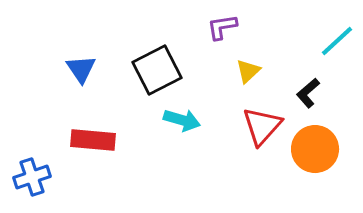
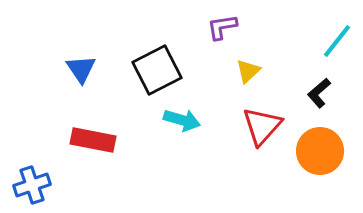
cyan line: rotated 9 degrees counterclockwise
black L-shape: moved 11 px right
red rectangle: rotated 6 degrees clockwise
orange circle: moved 5 px right, 2 px down
blue cross: moved 8 px down
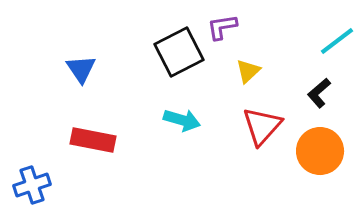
cyan line: rotated 15 degrees clockwise
black square: moved 22 px right, 18 px up
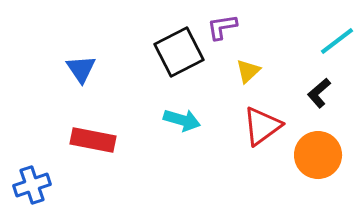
red triangle: rotated 12 degrees clockwise
orange circle: moved 2 px left, 4 px down
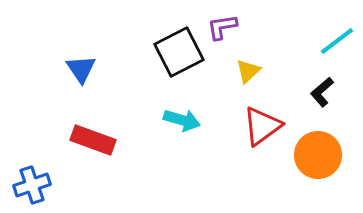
black L-shape: moved 3 px right, 1 px up
red rectangle: rotated 9 degrees clockwise
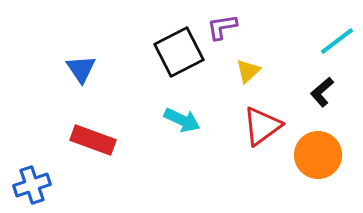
cyan arrow: rotated 9 degrees clockwise
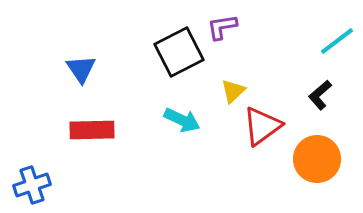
yellow triangle: moved 15 px left, 20 px down
black L-shape: moved 2 px left, 3 px down
red rectangle: moved 1 px left, 10 px up; rotated 21 degrees counterclockwise
orange circle: moved 1 px left, 4 px down
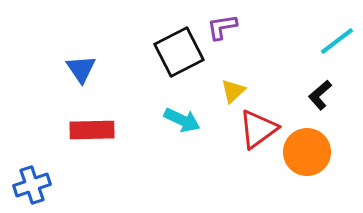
red triangle: moved 4 px left, 3 px down
orange circle: moved 10 px left, 7 px up
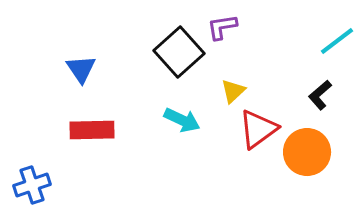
black square: rotated 15 degrees counterclockwise
